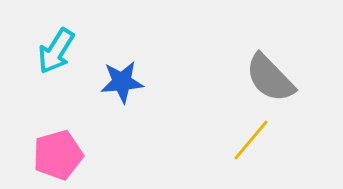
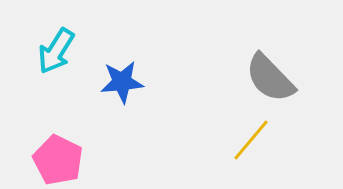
pink pentagon: moved 5 px down; rotated 30 degrees counterclockwise
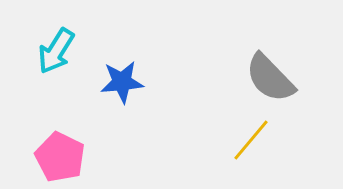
pink pentagon: moved 2 px right, 3 px up
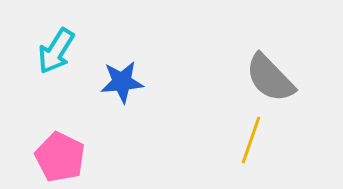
yellow line: rotated 21 degrees counterclockwise
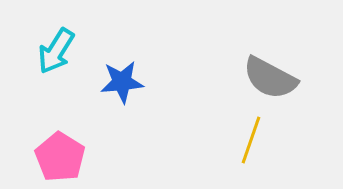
gray semicircle: rotated 18 degrees counterclockwise
pink pentagon: rotated 6 degrees clockwise
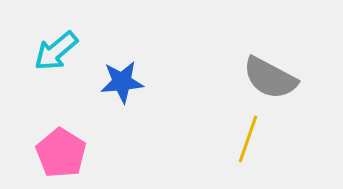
cyan arrow: rotated 18 degrees clockwise
yellow line: moved 3 px left, 1 px up
pink pentagon: moved 1 px right, 4 px up
